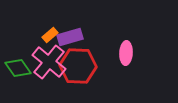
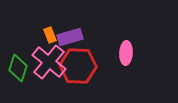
orange rectangle: rotated 70 degrees counterclockwise
green diamond: rotated 52 degrees clockwise
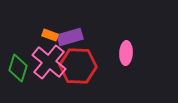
orange rectangle: rotated 49 degrees counterclockwise
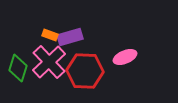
pink ellipse: moved 1 px left, 4 px down; rotated 65 degrees clockwise
pink cross: rotated 8 degrees clockwise
red hexagon: moved 7 px right, 5 px down
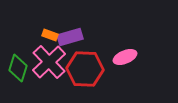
red hexagon: moved 2 px up
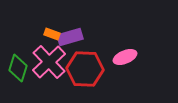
orange rectangle: moved 2 px right, 1 px up
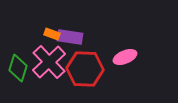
purple rectangle: rotated 25 degrees clockwise
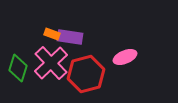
pink cross: moved 2 px right, 1 px down
red hexagon: moved 1 px right, 5 px down; rotated 18 degrees counterclockwise
